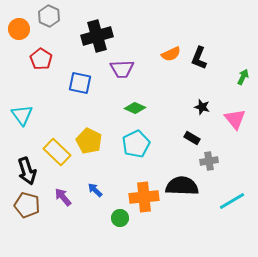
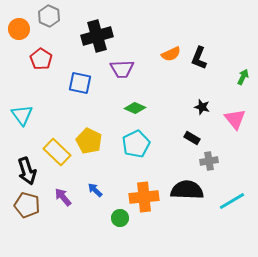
black semicircle: moved 5 px right, 4 px down
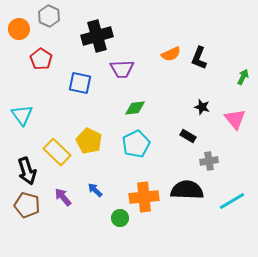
green diamond: rotated 30 degrees counterclockwise
black rectangle: moved 4 px left, 2 px up
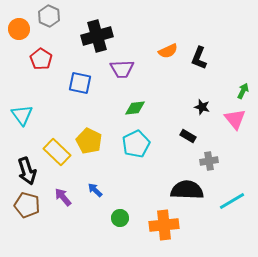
orange semicircle: moved 3 px left, 3 px up
green arrow: moved 14 px down
orange cross: moved 20 px right, 28 px down
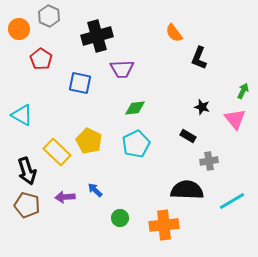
orange semicircle: moved 6 px right, 18 px up; rotated 78 degrees clockwise
cyan triangle: rotated 25 degrees counterclockwise
purple arrow: moved 2 px right; rotated 54 degrees counterclockwise
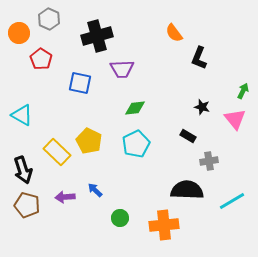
gray hexagon: moved 3 px down
orange circle: moved 4 px down
black arrow: moved 4 px left, 1 px up
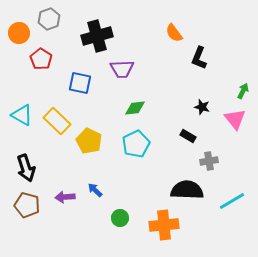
gray hexagon: rotated 15 degrees clockwise
yellow rectangle: moved 31 px up
black arrow: moved 3 px right, 2 px up
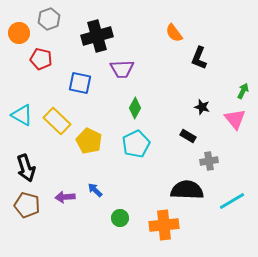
red pentagon: rotated 20 degrees counterclockwise
green diamond: rotated 55 degrees counterclockwise
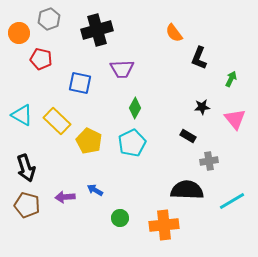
black cross: moved 6 px up
green arrow: moved 12 px left, 12 px up
black star: rotated 21 degrees counterclockwise
cyan pentagon: moved 4 px left, 1 px up
blue arrow: rotated 14 degrees counterclockwise
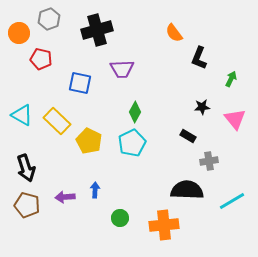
green diamond: moved 4 px down
blue arrow: rotated 63 degrees clockwise
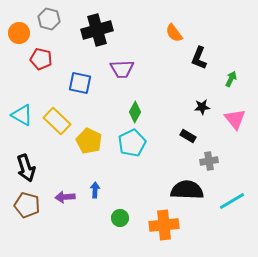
gray hexagon: rotated 25 degrees counterclockwise
